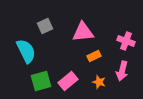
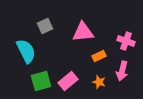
orange rectangle: moved 5 px right
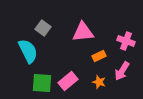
gray square: moved 2 px left, 2 px down; rotated 28 degrees counterclockwise
cyan semicircle: moved 2 px right
pink arrow: rotated 18 degrees clockwise
green square: moved 1 px right, 2 px down; rotated 20 degrees clockwise
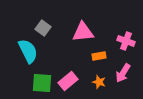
orange rectangle: rotated 16 degrees clockwise
pink arrow: moved 1 px right, 2 px down
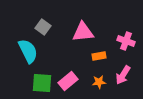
gray square: moved 1 px up
pink arrow: moved 2 px down
orange star: rotated 24 degrees counterclockwise
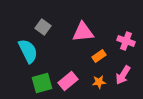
orange rectangle: rotated 24 degrees counterclockwise
green square: rotated 20 degrees counterclockwise
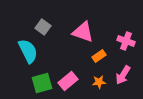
pink triangle: rotated 25 degrees clockwise
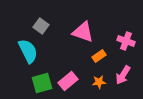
gray square: moved 2 px left, 1 px up
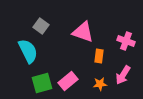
orange rectangle: rotated 48 degrees counterclockwise
orange star: moved 1 px right, 2 px down
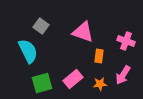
pink rectangle: moved 5 px right, 2 px up
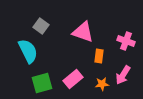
orange star: moved 2 px right
